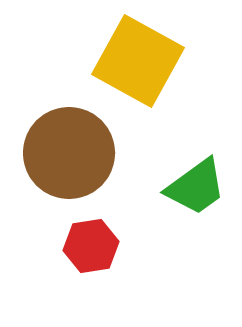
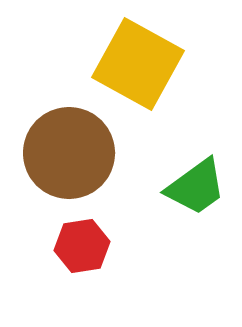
yellow square: moved 3 px down
red hexagon: moved 9 px left
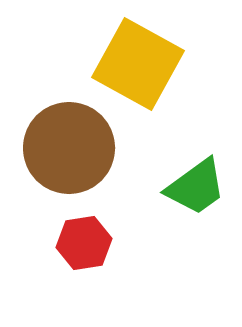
brown circle: moved 5 px up
red hexagon: moved 2 px right, 3 px up
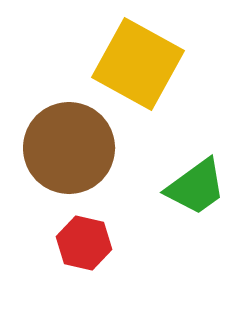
red hexagon: rotated 22 degrees clockwise
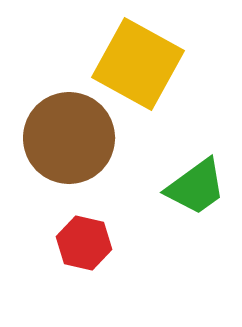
brown circle: moved 10 px up
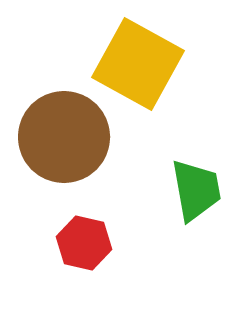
brown circle: moved 5 px left, 1 px up
green trapezoid: moved 3 px down; rotated 64 degrees counterclockwise
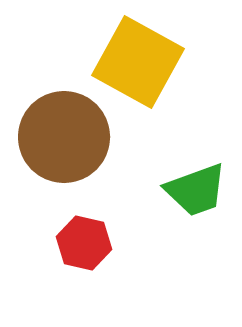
yellow square: moved 2 px up
green trapezoid: rotated 80 degrees clockwise
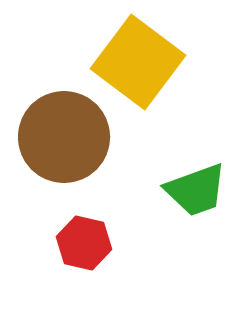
yellow square: rotated 8 degrees clockwise
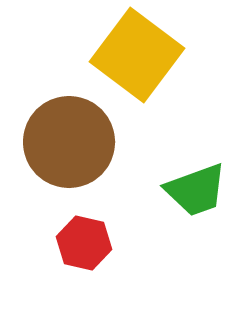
yellow square: moved 1 px left, 7 px up
brown circle: moved 5 px right, 5 px down
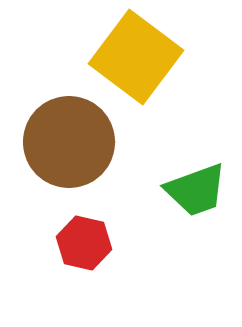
yellow square: moved 1 px left, 2 px down
